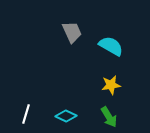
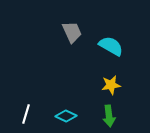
green arrow: moved 1 px up; rotated 25 degrees clockwise
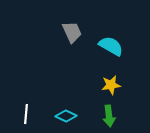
white line: rotated 12 degrees counterclockwise
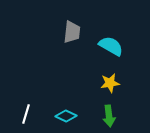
gray trapezoid: rotated 30 degrees clockwise
yellow star: moved 1 px left, 2 px up
white line: rotated 12 degrees clockwise
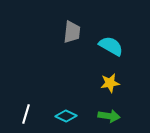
green arrow: rotated 75 degrees counterclockwise
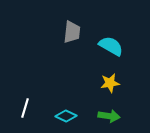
white line: moved 1 px left, 6 px up
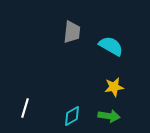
yellow star: moved 4 px right, 4 px down
cyan diamond: moved 6 px right; rotated 55 degrees counterclockwise
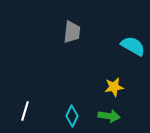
cyan semicircle: moved 22 px right
white line: moved 3 px down
cyan diamond: rotated 35 degrees counterclockwise
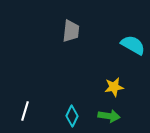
gray trapezoid: moved 1 px left, 1 px up
cyan semicircle: moved 1 px up
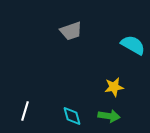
gray trapezoid: rotated 65 degrees clockwise
cyan diamond: rotated 40 degrees counterclockwise
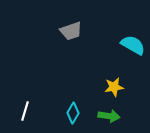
cyan diamond: moved 1 px right, 3 px up; rotated 45 degrees clockwise
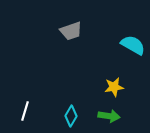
cyan diamond: moved 2 px left, 3 px down
